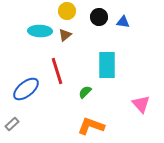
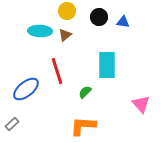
orange L-shape: moved 8 px left; rotated 16 degrees counterclockwise
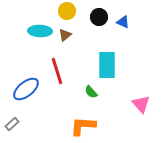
blue triangle: rotated 16 degrees clockwise
green semicircle: moved 6 px right; rotated 88 degrees counterclockwise
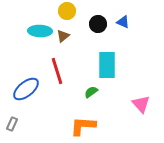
black circle: moved 1 px left, 7 px down
brown triangle: moved 2 px left, 1 px down
green semicircle: rotated 96 degrees clockwise
gray rectangle: rotated 24 degrees counterclockwise
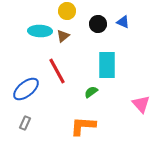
red line: rotated 12 degrees counterclockwise
gray rectangle: moved 13 px right, 1 px up
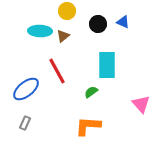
orange L-shape: moved 5 px right
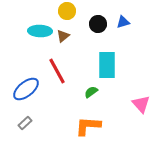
blue triangle: rotated 40 degrees counterclockwise
gray rectangle: rotated 24 degrees clockwise
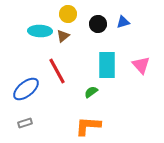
yellow circle: moved 1 px right, 3 px down
pink triangle: moved 39 px up
gray rectangle: rotated 24 degrees clockwise
